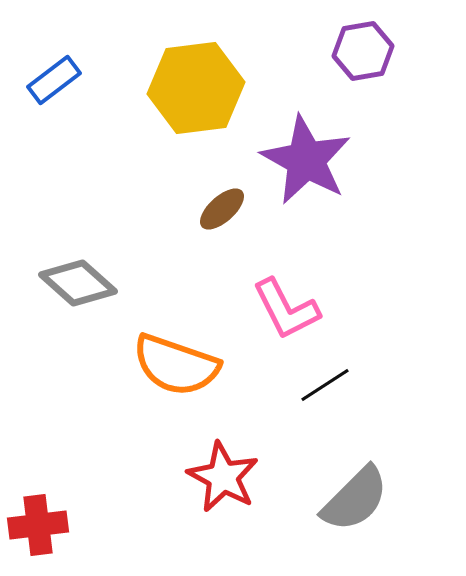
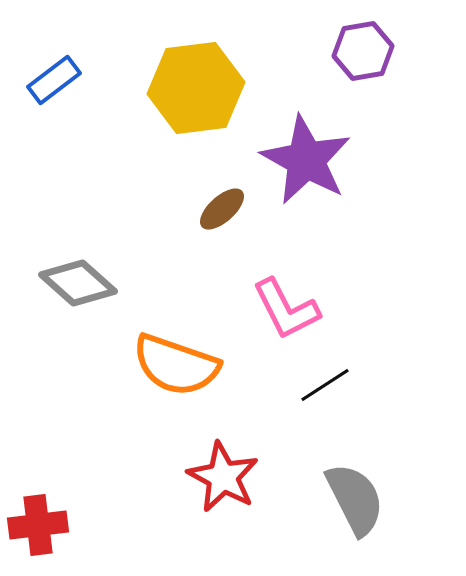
gray semicircle: rotated 72 degrees counterclockwise
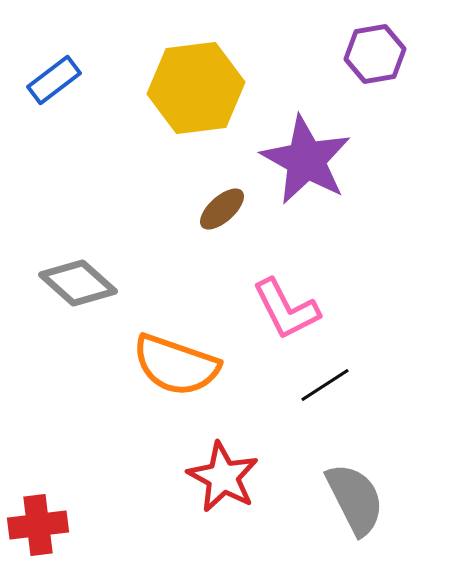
purple hexagon: moved 12 px right, 3 px down
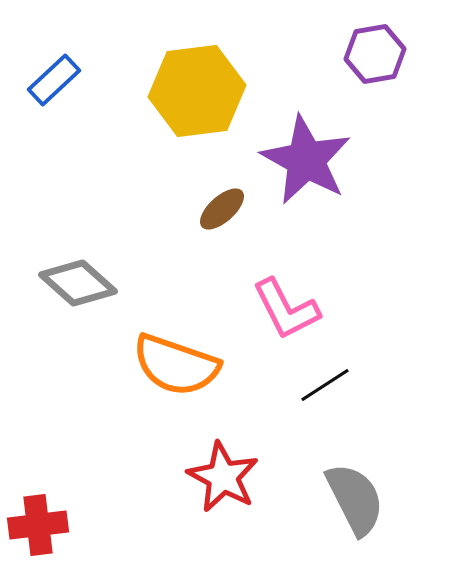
blue rectangle: rotated 6 degrees counterclockwise
yellow hexagon: moved 1 px right, 3 px down
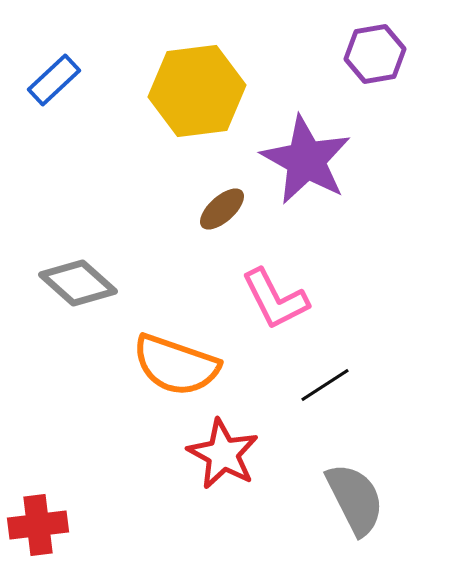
pink L-shape: moved 11 px left, 10 px up
red star: moved 23 px up
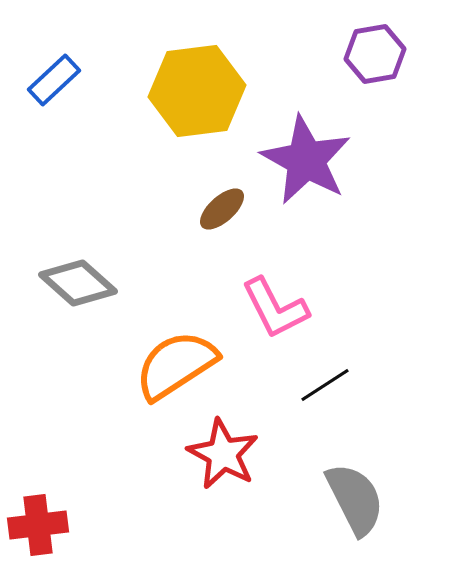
pink L-shape: moved 9 px down
orange semicircle: rotated 128 degrees clockwise
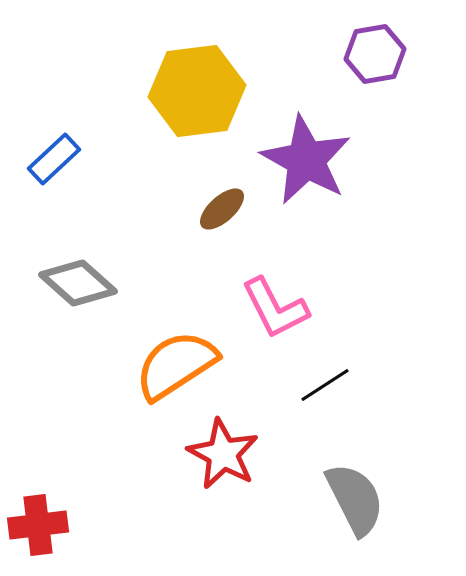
blue rectangle: moved 79 px down
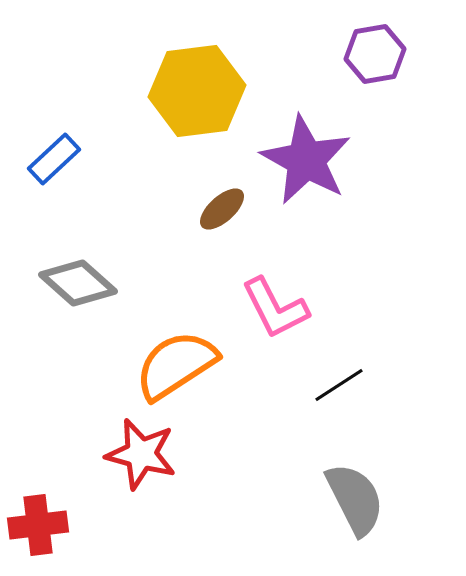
black line: moved 14 px right
red star: moved 82 px left; rotated 14 degrees counterclockwise
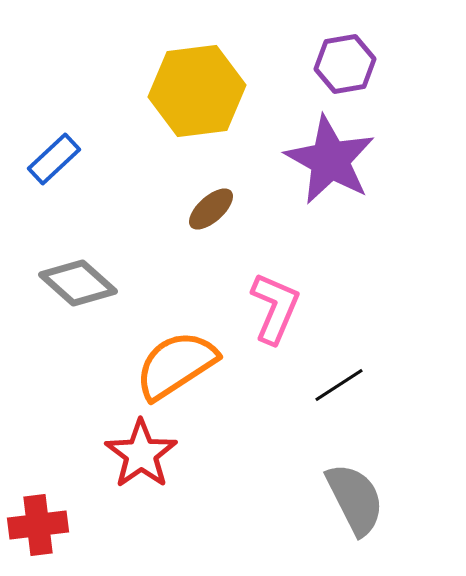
purple hexagon: moved 30 px left, 10 px down
purple star: moved 24 px right
brown ellipse: moved 11 px left
pink L-shape: rotated 130 degrees counterclockwise
red star: rotated 22 degrees clockwise
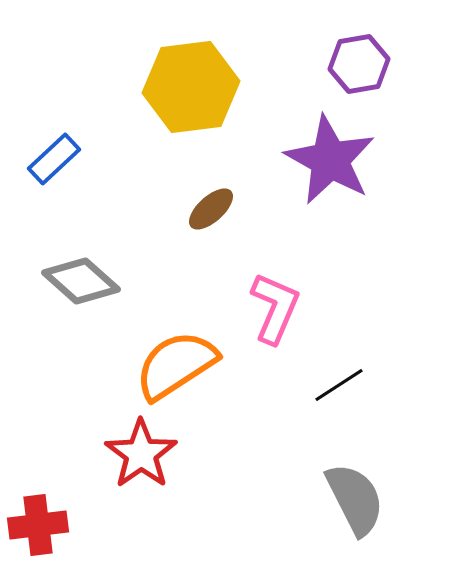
purple hexagon: moved 14 px right
yellow hexagon: moved 6 px left, 4 px up
gray diamond: moved 3 px right, 2 px up
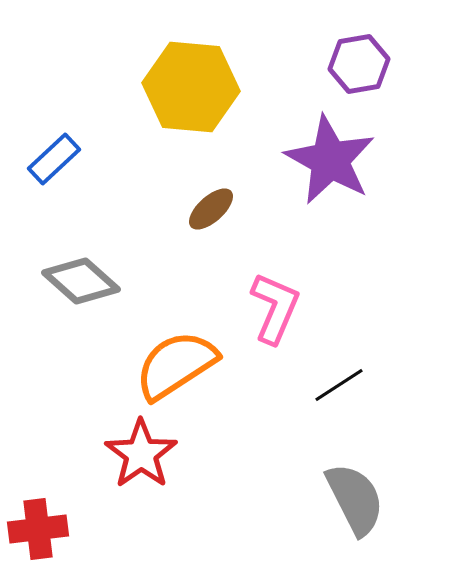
yellow hexagon: rotated 12 degrees clockwise
red cross: moved 4 px down
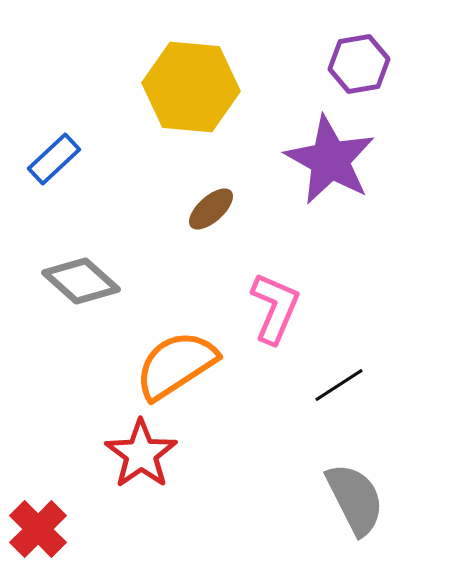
red cross: rotated 38 degrees counterclockwise
